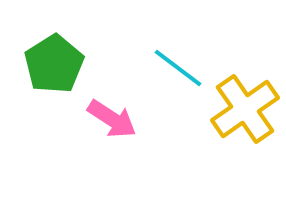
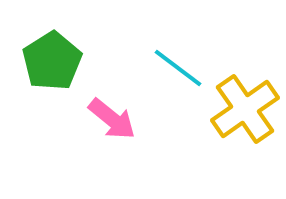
green pentagon: moved 2 px left, 3 px up
pink arrow: rotated 6 degrees clockwise
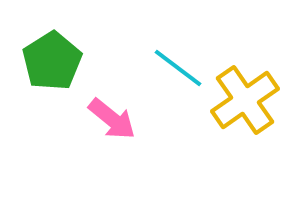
yellow cross: moved 9 px up
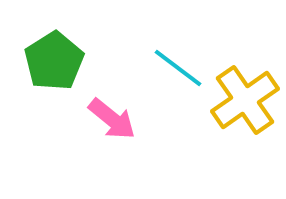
green pentagon: moved 2 px right
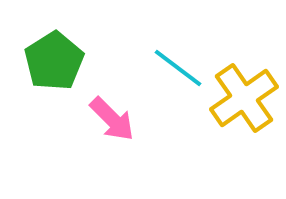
yellow cross: moved 1 px left, 2 px up
pink arrow: rotated 6 degrees clockwise
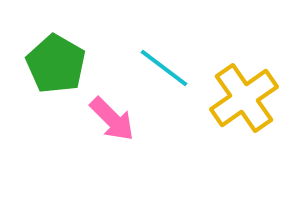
green pentagon: moved 2 px right, 3 px down; rotated 10 degrees counterclockwise
cyan line: moved 14 px left
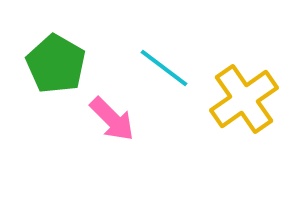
yellow cross: moved 1 px down
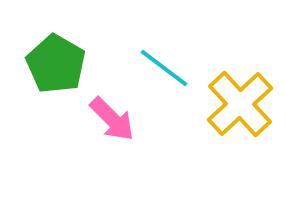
yellow cross: moved 4 px left, 5 px down; rotated 8 degrees counterclockwise
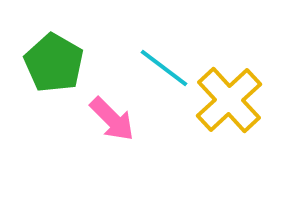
green pentagon: moved 2 px left, 1 px up
yellow cross: moved 11 px left, 4 px up
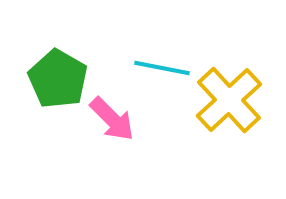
green pentagon: moved 4 px right, 16 px down
cyan line: moved 2 px left; rotated 26 degrees counterclockwise
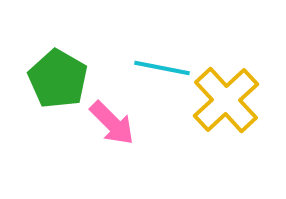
yellow cross: moved 3 px left
pink arrow: moved 4 px down
